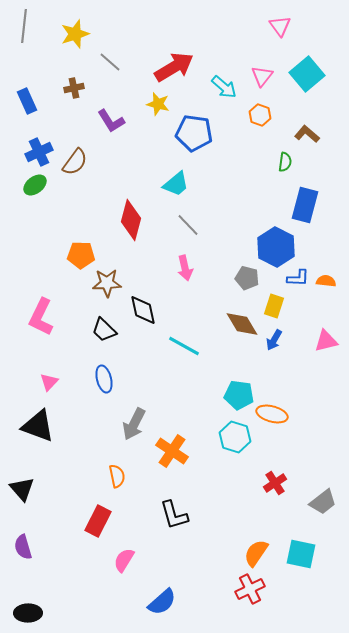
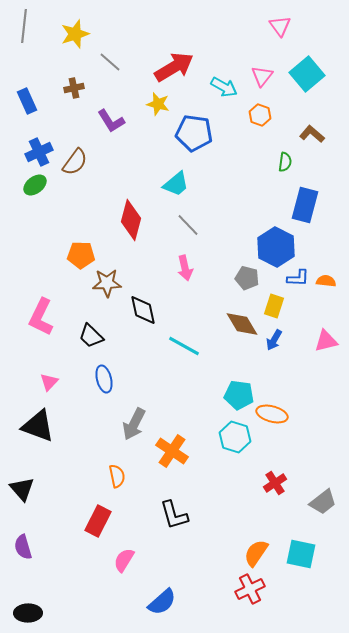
cyan arrow at (224, 87): rotated 12 degrees counterclockwise
brown L-shape at (307, 134): moved 5 px right
black trapezoid at (104, 330): moved 13 px left, 6 px down
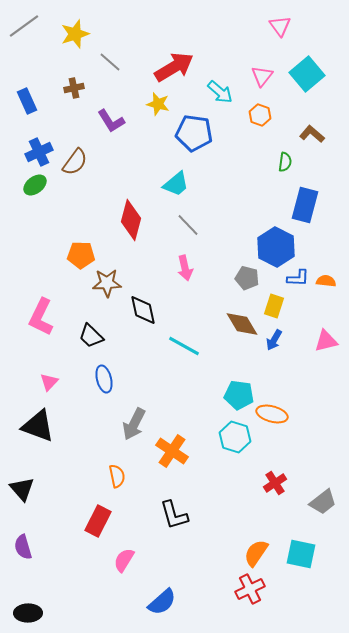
gray line at (24, 26): rotated 48 degrees clockwise
cyan arrow at (224, 87): moved 4 px left, 5 px down; rotated 12 degrees clockwise
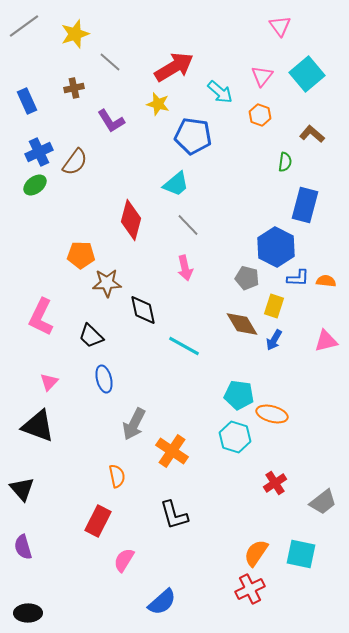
blue pentagon at (194, 133): moved 1 px left, 3 px down
